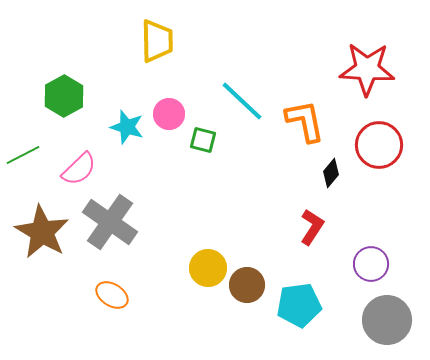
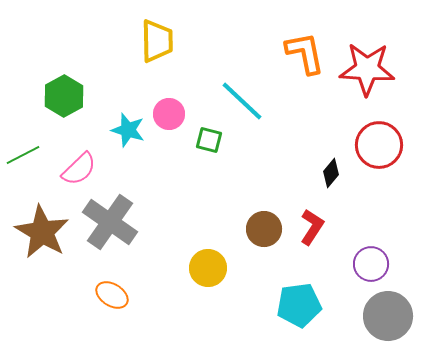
orange L-shape: moved 68 px up
cyan star: moved 1 px right, 3 px down
green square: moved 6 px right
brown circle: moved 17 px right, 56 px up
gray circle: moved 1 px right, 4 px up
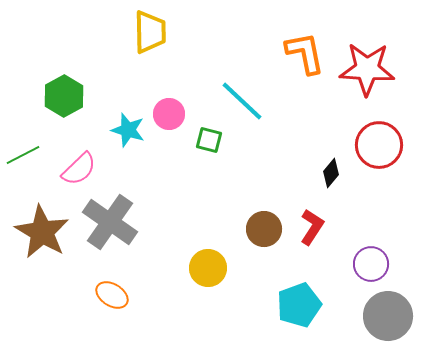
yellow trapezoid: moved 7 px left, 9 px up
cyan pentagon: rotated 12 degrees counterclockwise
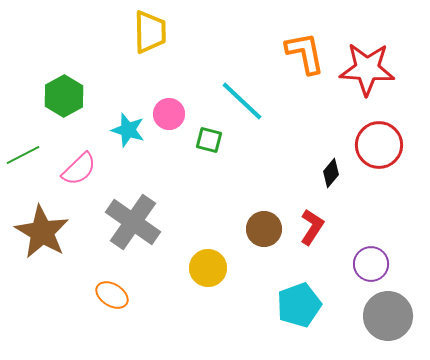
gray cross: moved 23 px right
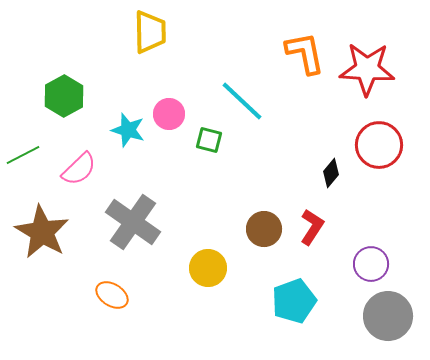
cyan pentagon: moved 5 px left, 4 px up
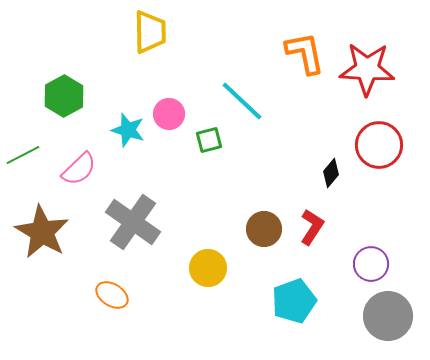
green square: rotated 28 degrees counterclockwise
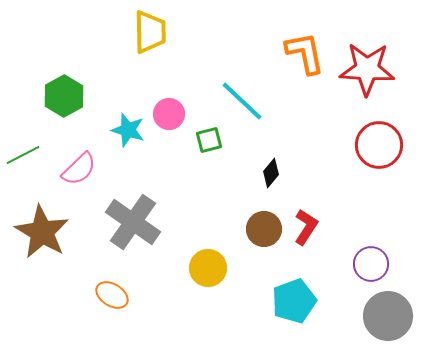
black diamond: moved 60 px left
red L-shape: moved 6 px left
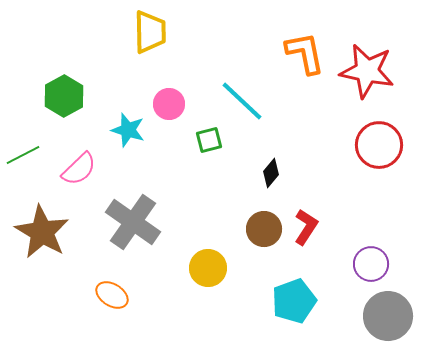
red star: moved 2 px down; rotated 8 degrees clockwise
pink circle: moved 10 px up
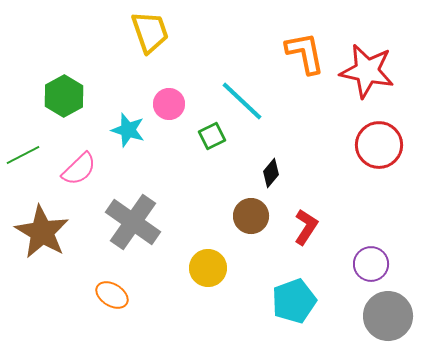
yellow trapezoid: rotated 18 degrees counterclockwise
green square: moved 3 px right, 4 px up; rotated 12 degrees counterclockwise
brown circle: moved 13 px left, 13 px up
